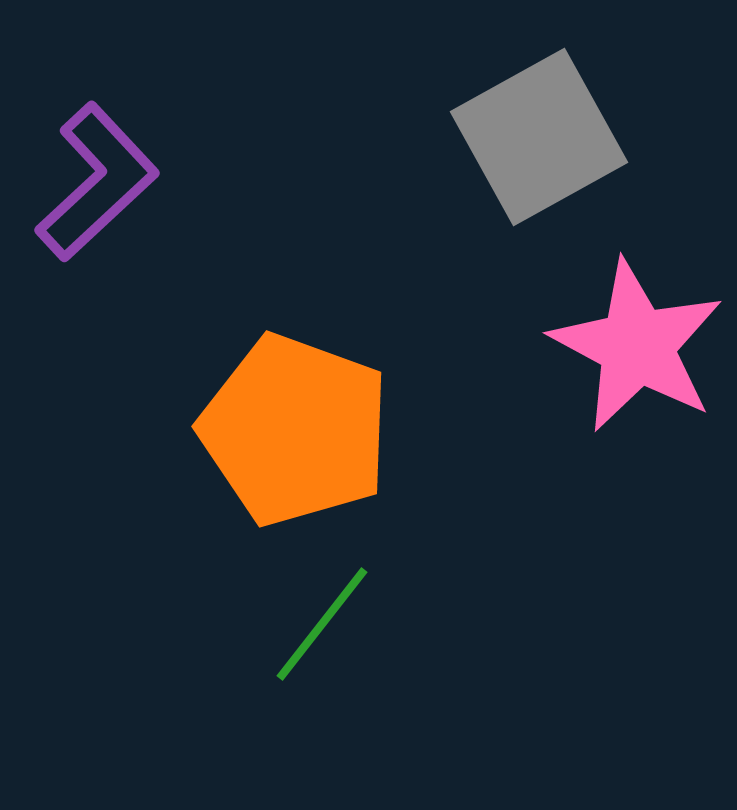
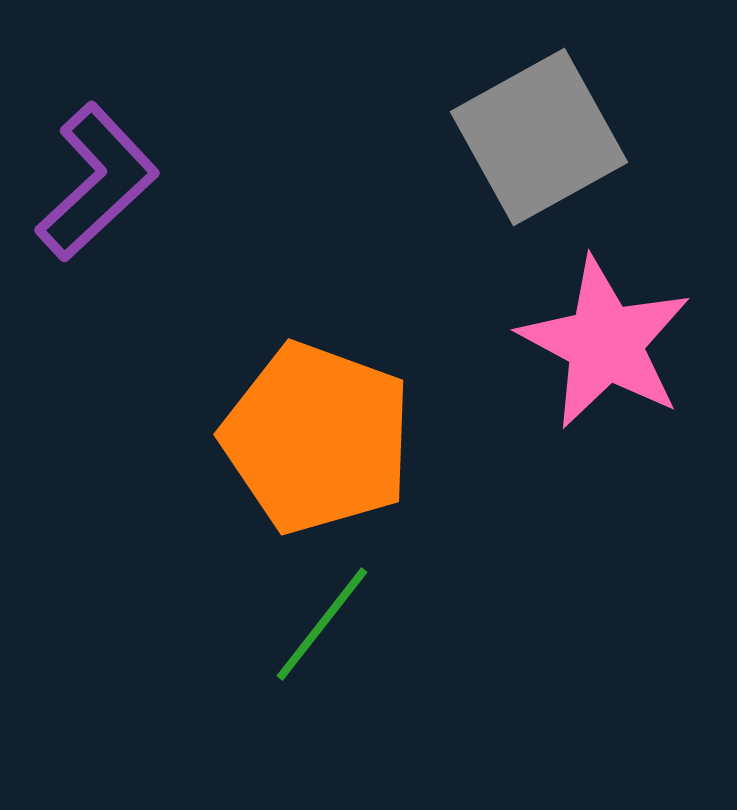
pink star: moved 32 px left, 3 px up
orange pentagon: moved 22 px right, 8 px down
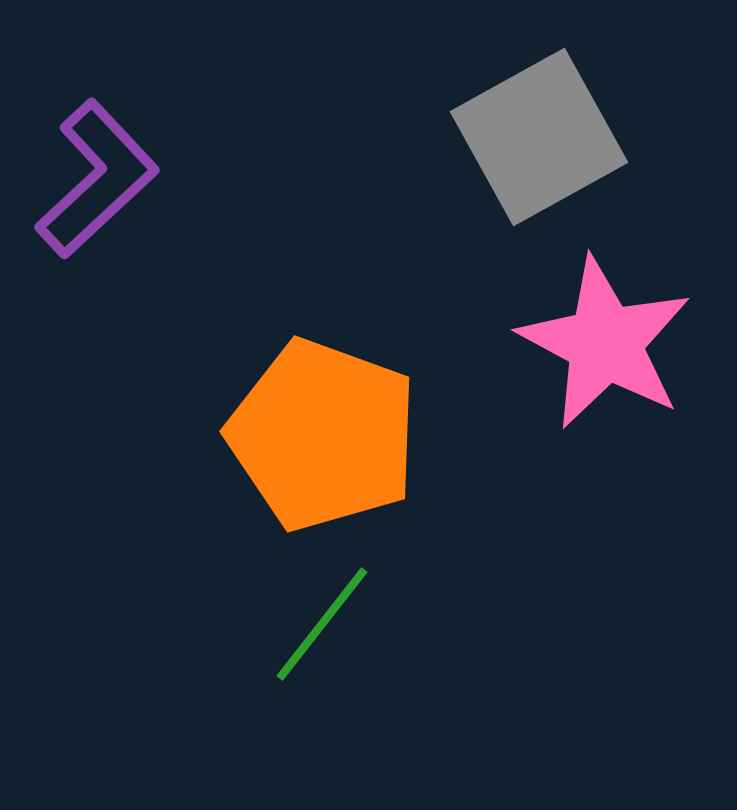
purple L-shape: moved 3 px up
orange pentagon: moved 6 px right, 3 px up
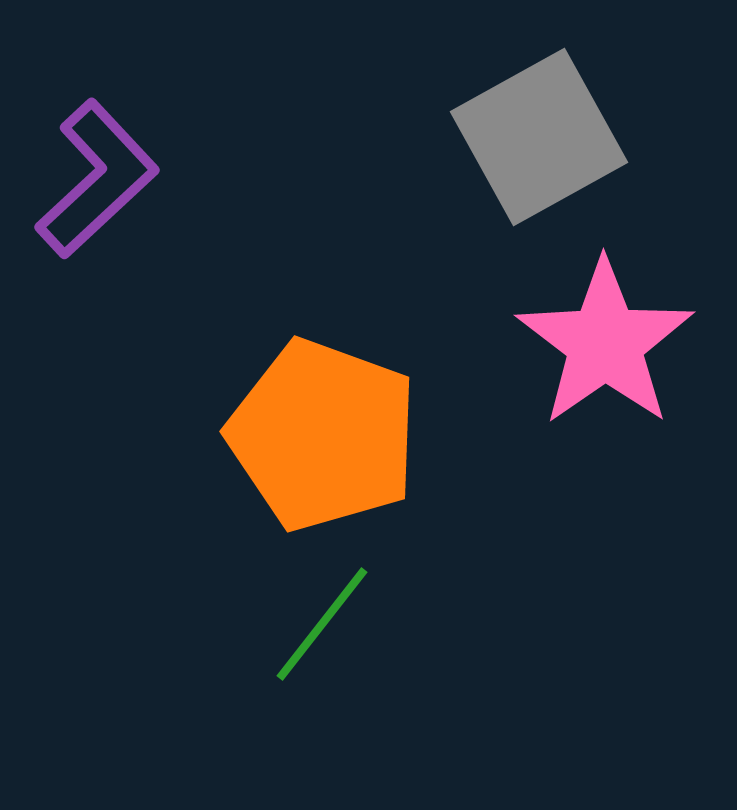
pink star: rotated 9 degrees clockwise
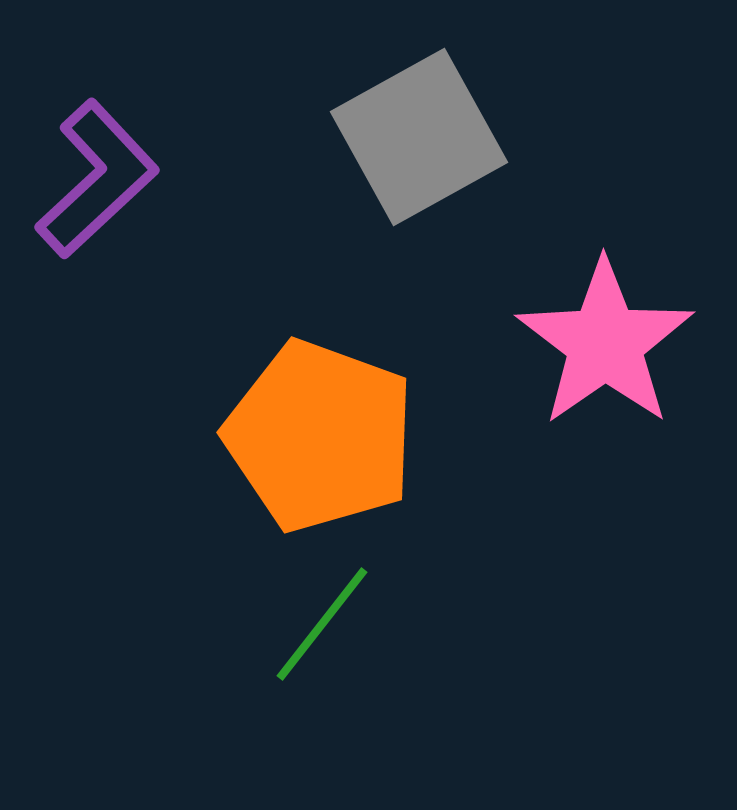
gray square: moved 120 px left
orange pentagon: moved 3 px left, 1 px down
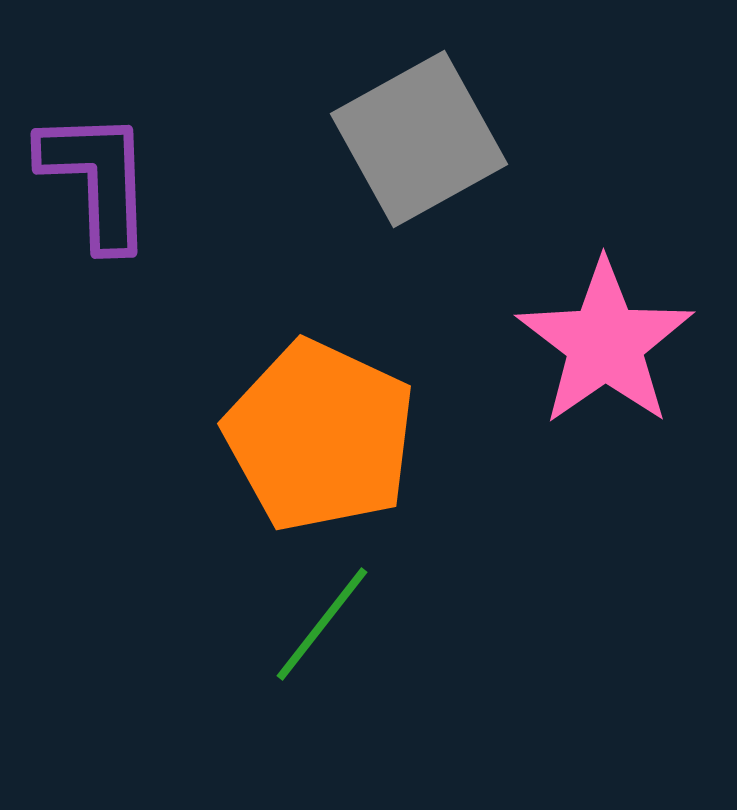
gray square: moved 2 px down
purple L-shape: rotated 49 degrees counterclockwise
orange pentagon: rotated 5 degrees clockwise
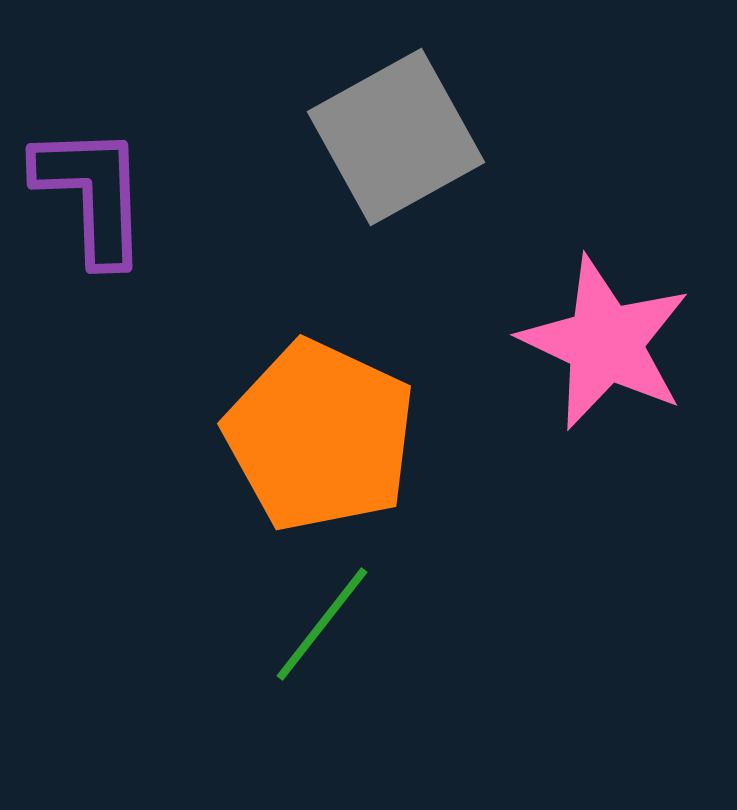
gray square: moved 23 px left, 2 px up
purple L-shape: moved 5 px left, 15 px down
pink star: rotated 12 degrees counterclockwise
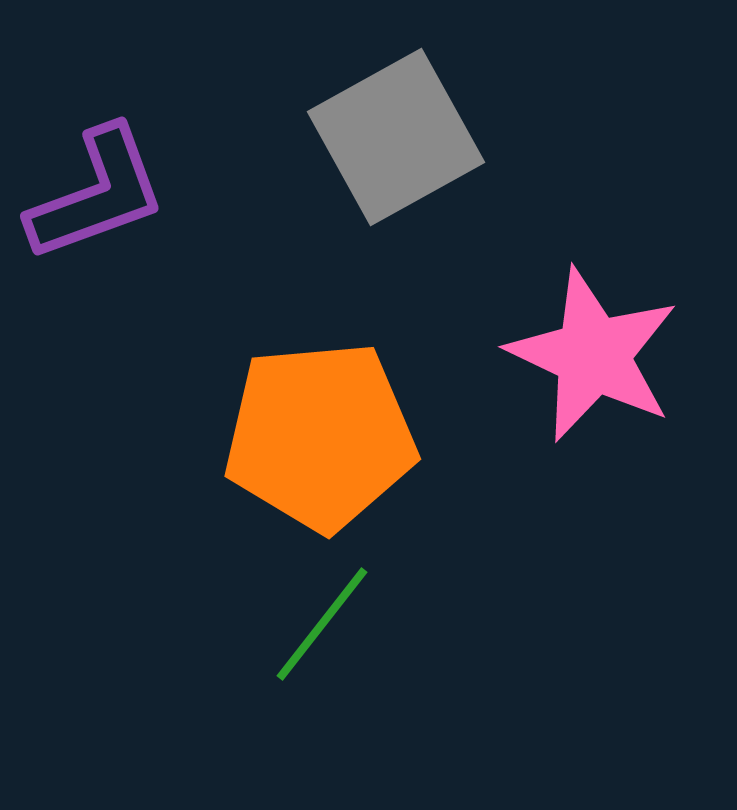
purple L-shape: moved 5 px right; rotated 72 degrees clockwise
pink star: moved 12 px left, 12 px down
orange pentagon: rotated 30 degrees counterclockwise
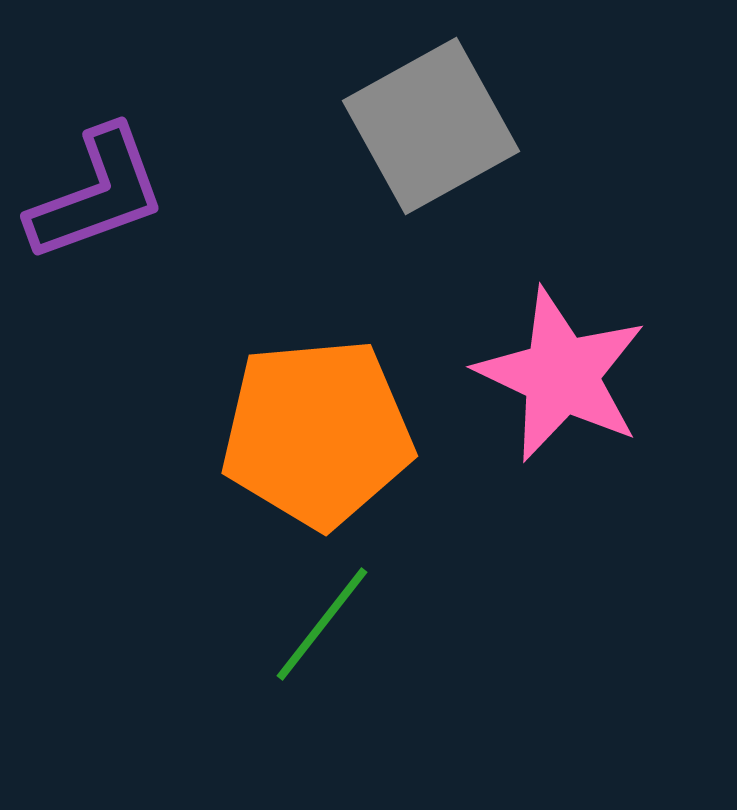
gray square: moved 35 px right, 11 px up
pink star: moved 32 px left, 20 px down
orange pentagon: moved 3 px left, 3 px up
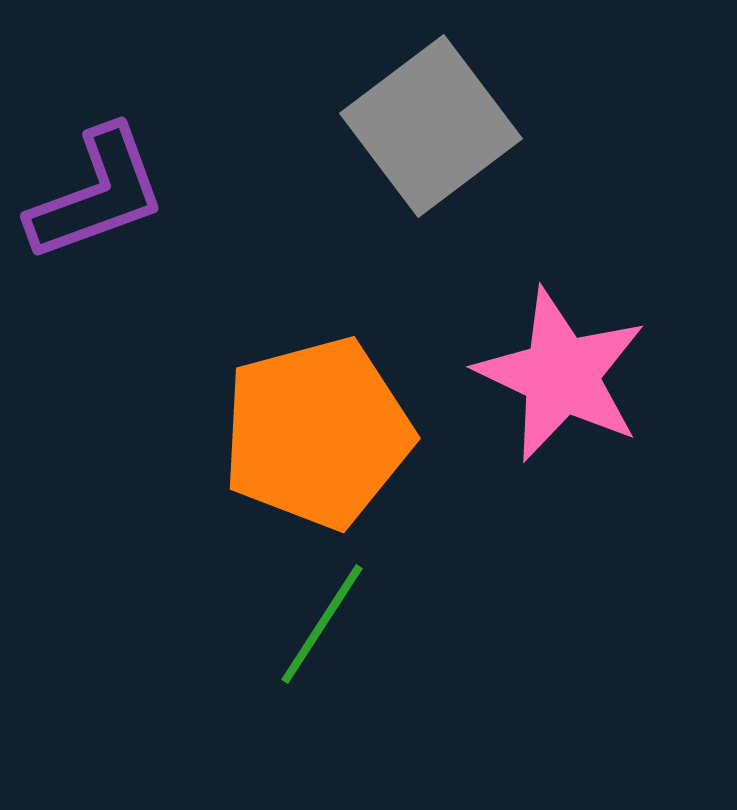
gray square: rotated 8 degrees counterclockwise
orange pentagon: rotated 10 degrees counterclockwise
green line: rotated 5 degrees counterclockwise
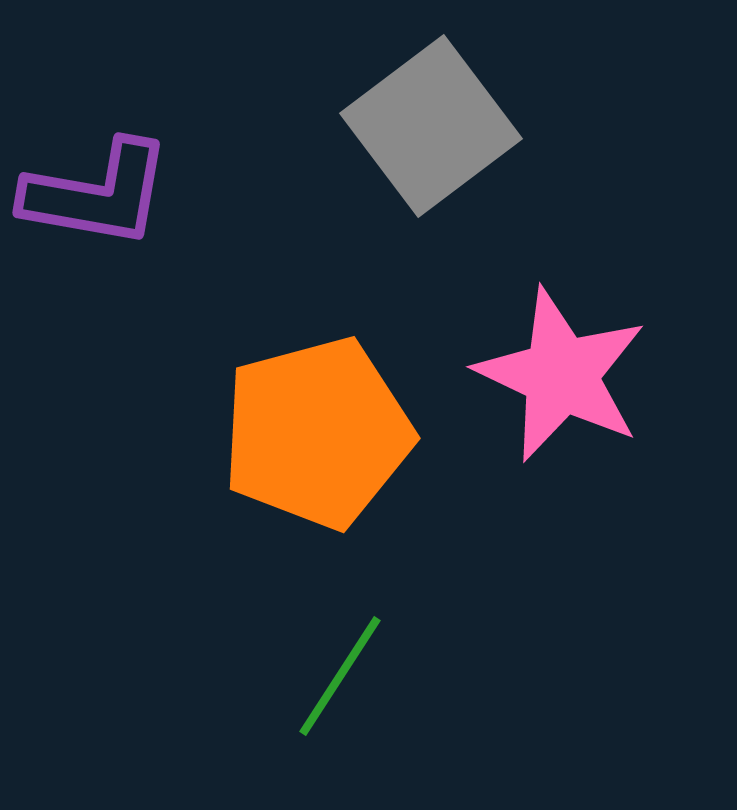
purple L-shape: rotated 30 degrees clockwise
green line: moved 18 px right, 52 px down
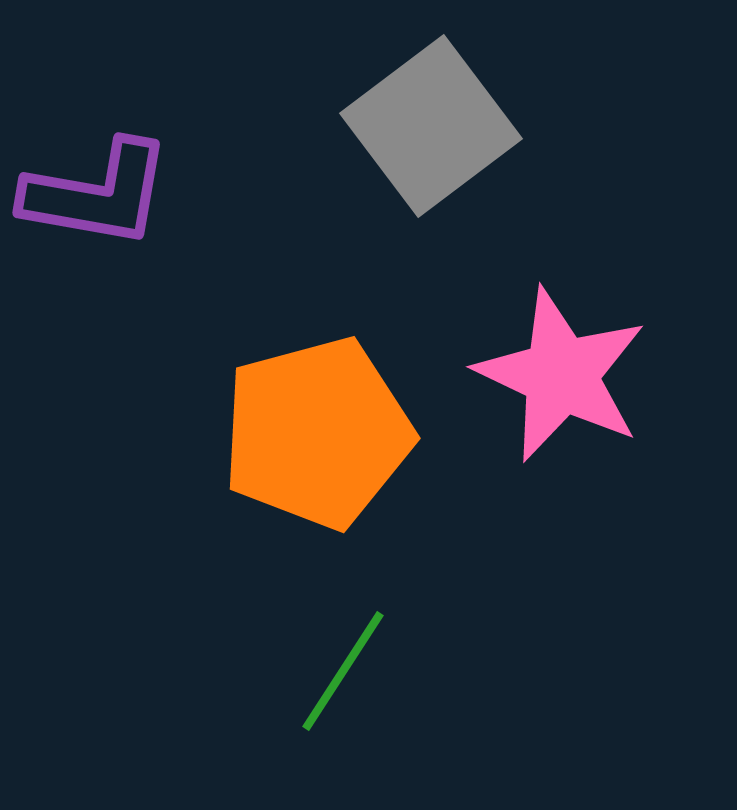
green line: moved 3 px right, 5 px up
